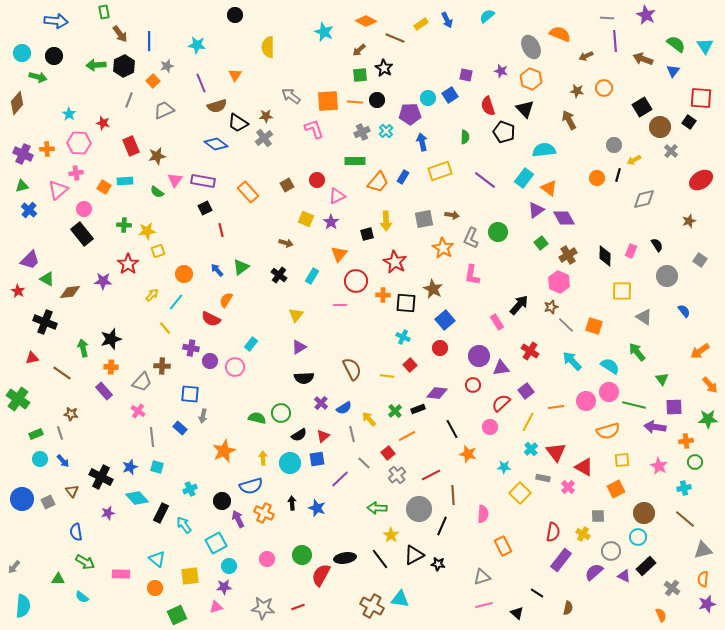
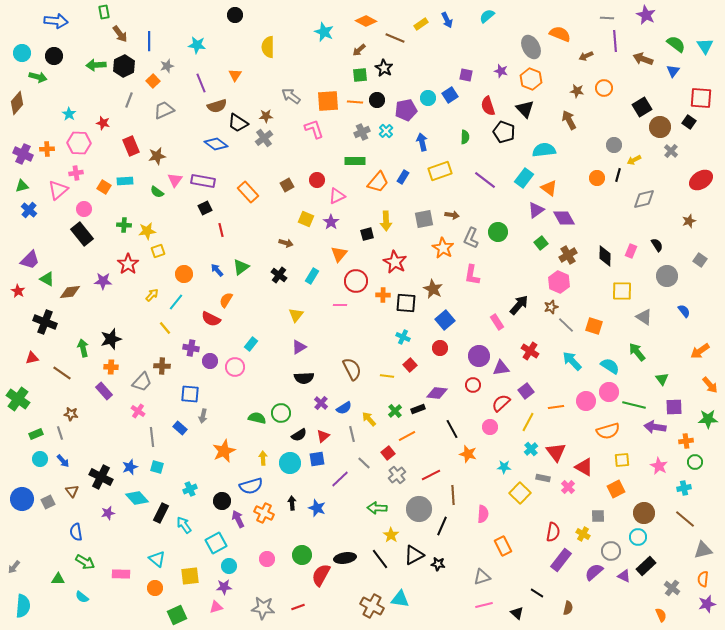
purple pentagon at (410, 114): moved 4 px left, 4 px up; rotated 10 degrees counterclockwise
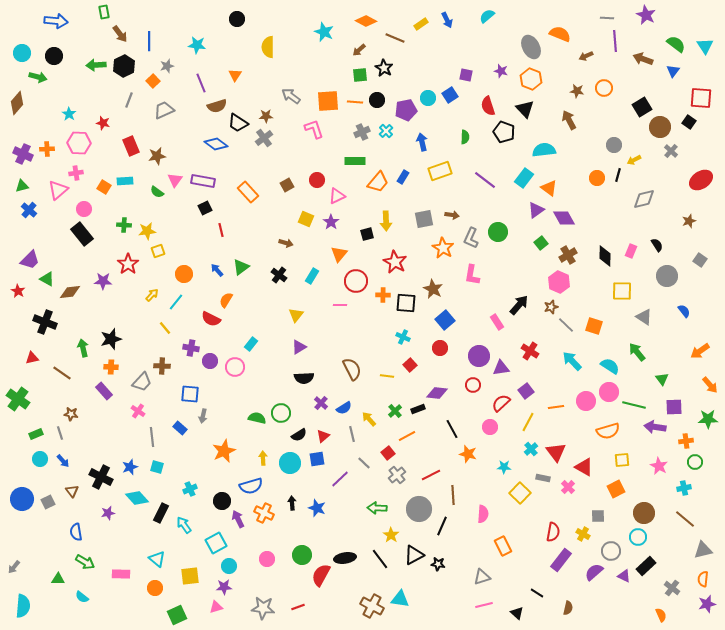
black circle at (235, 15): moved 2 px right, 4 px down
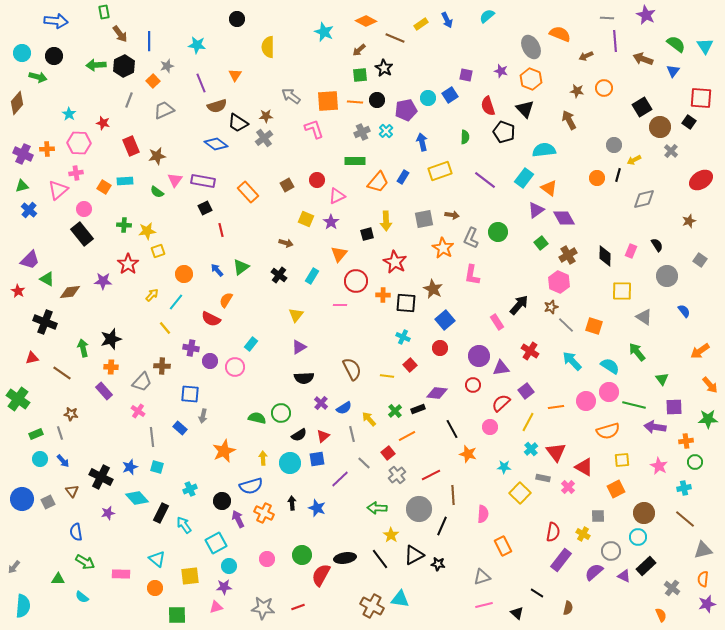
green square at (177, 615): rotated 24 degrees clockwise
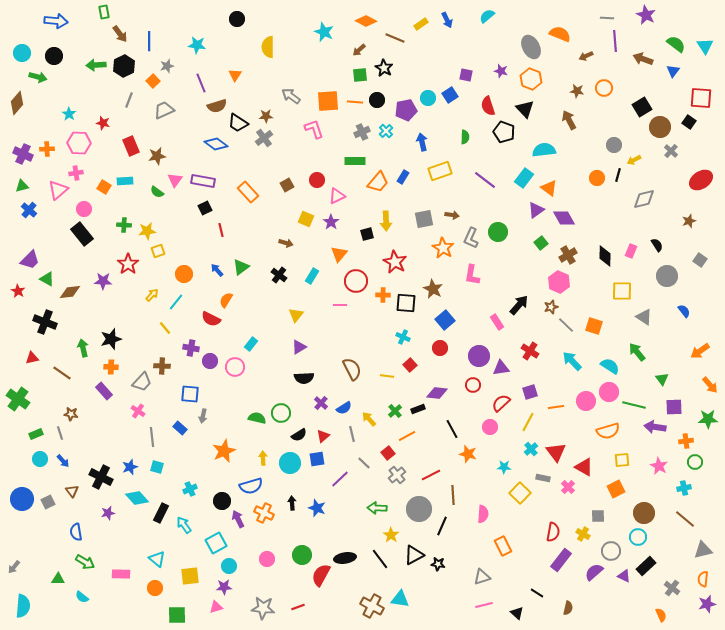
purple square at (526, 391): moved 4 px right, 1 px down; rotated 21 degrees clockwise
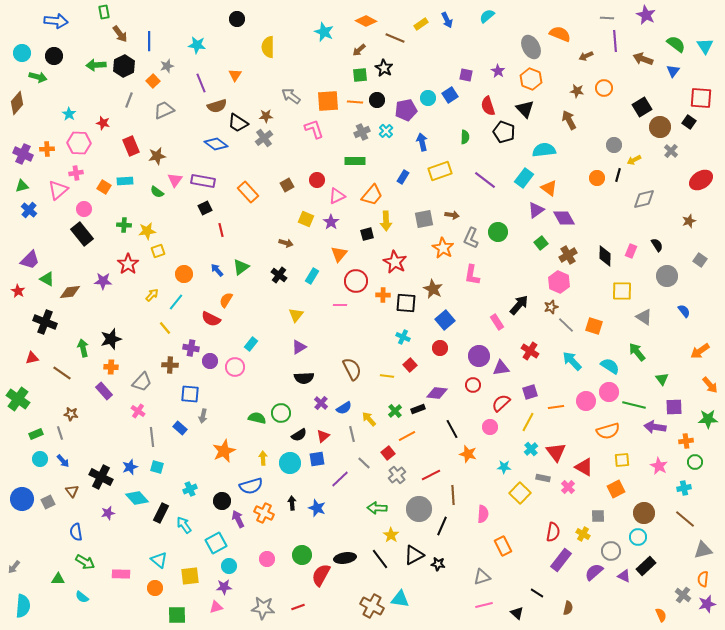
purple star at (501, 71): moved 3 px left; rotated 16 degrees clockwise
orange trapezoid at (378, 182): moved 6 px left, 13 px down
brown cross at (162, 366): moved 8 px right, 1 px up
cyan triangle at (157, 559): moved 2 px right, 1 px down
gray cross at (672, 588): moved 11 px right, 7 px down
